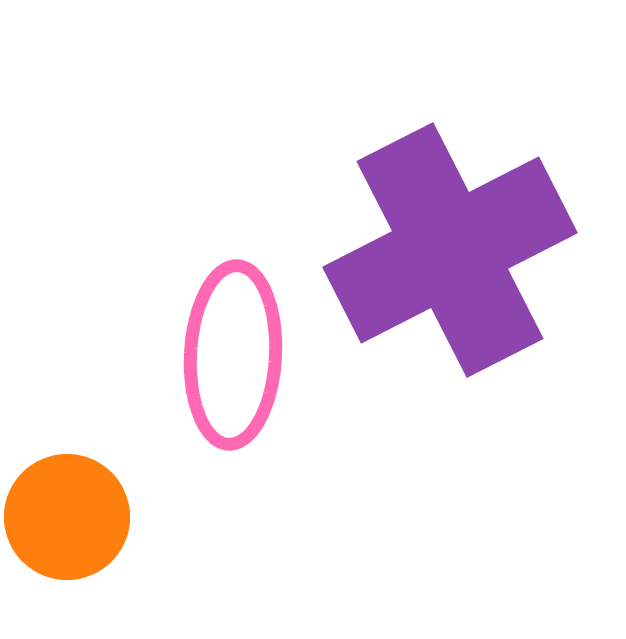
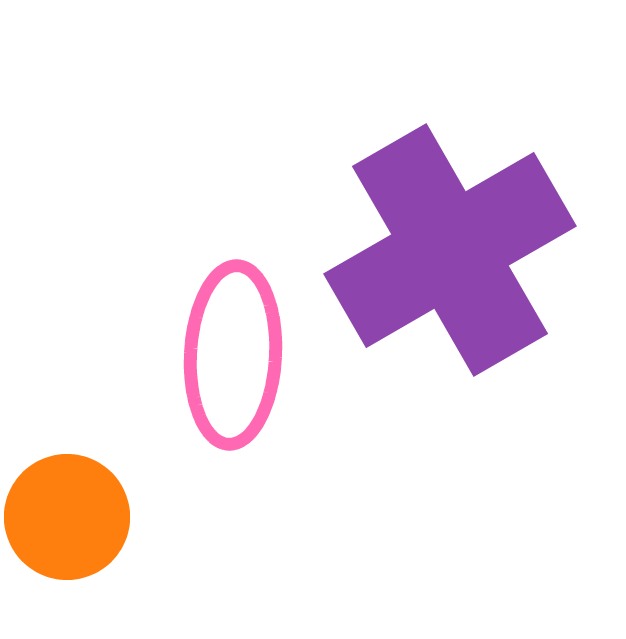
purple cross: rotated 3 degrees counterclockwise
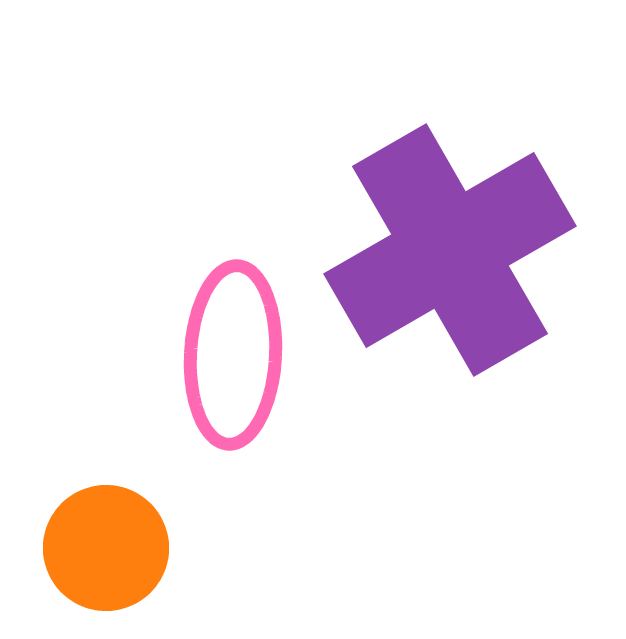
orange circle: moved 39 px right, 31 px down
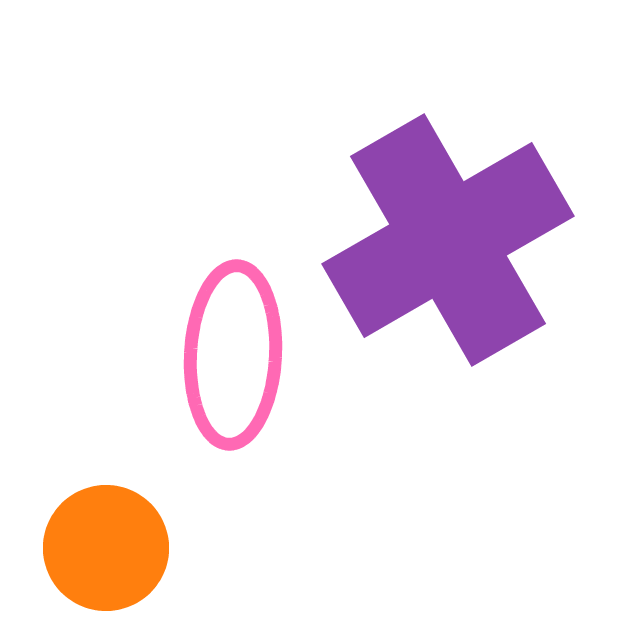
purple cross: moved 2 px left, 10 px up
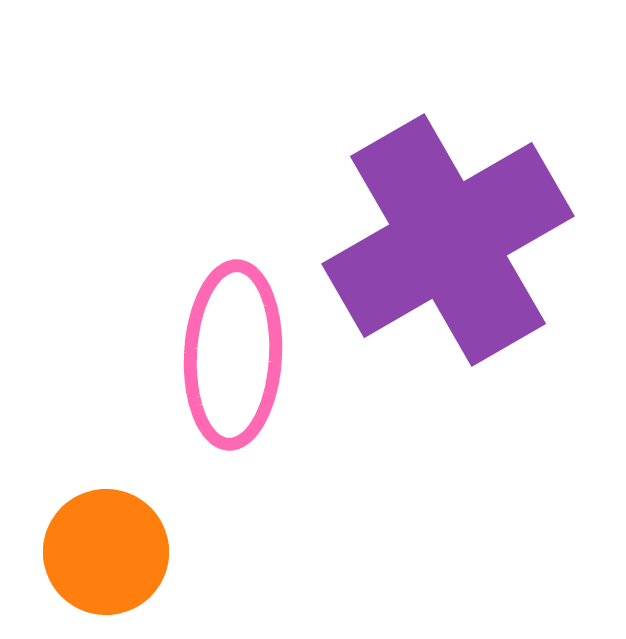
orange circle: moved 4 px down
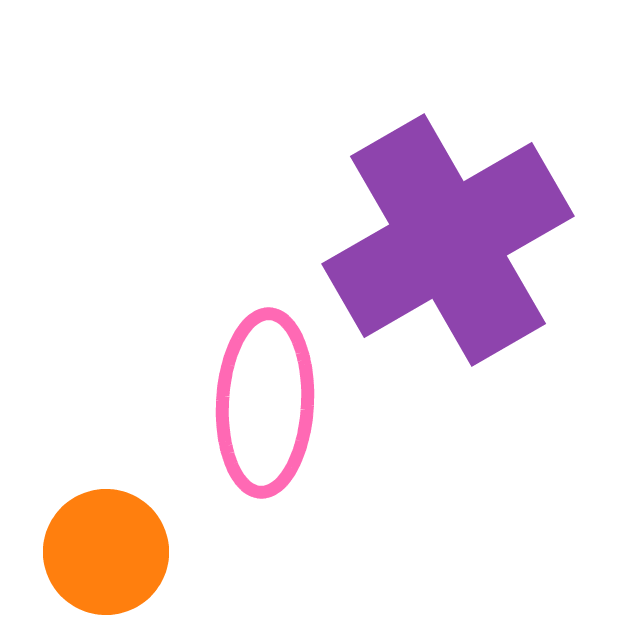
pink ellipse: moved 32 px right, 48 px down
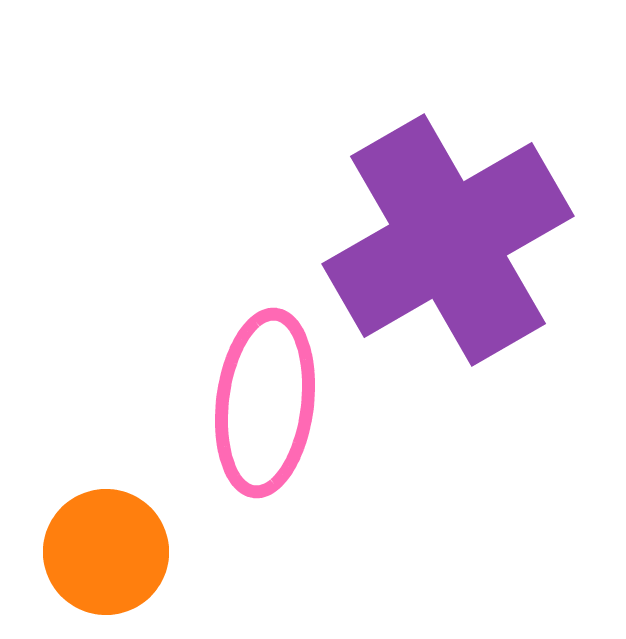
pink ellipse: rotated 4 degrees clockwise
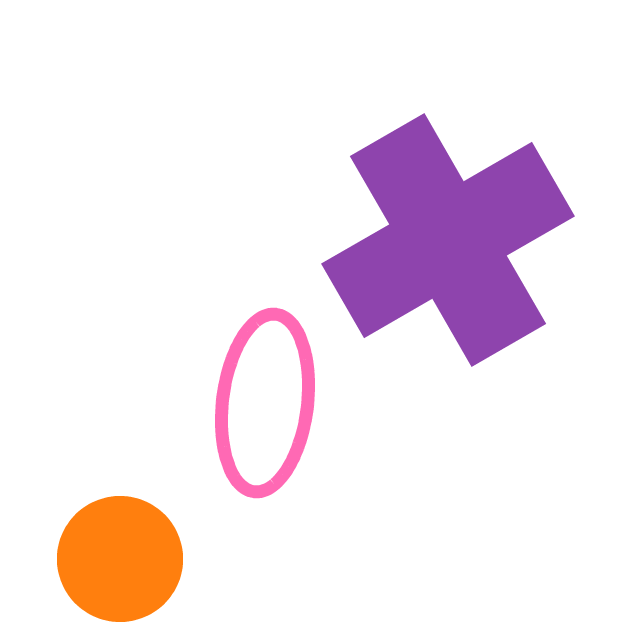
orange circle: moved 14 px right, 7 px down
